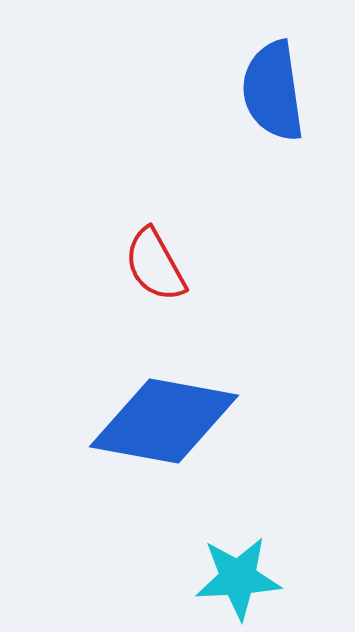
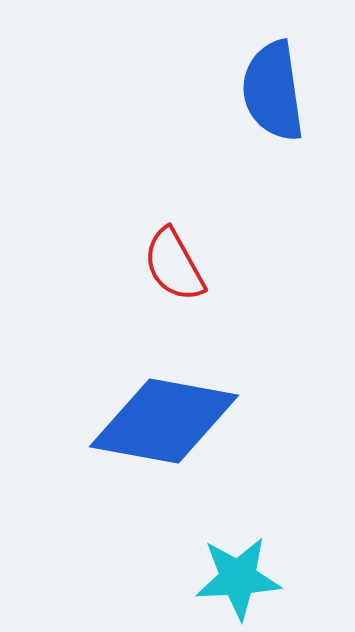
red semicircle: moved 19 px right
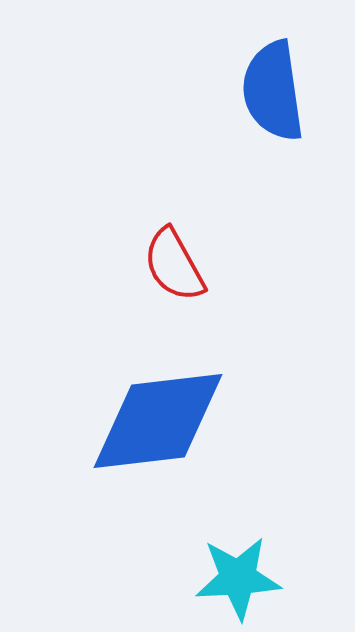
blue diamond: moved 6 px left; rotated 17 degrees counterclockwise
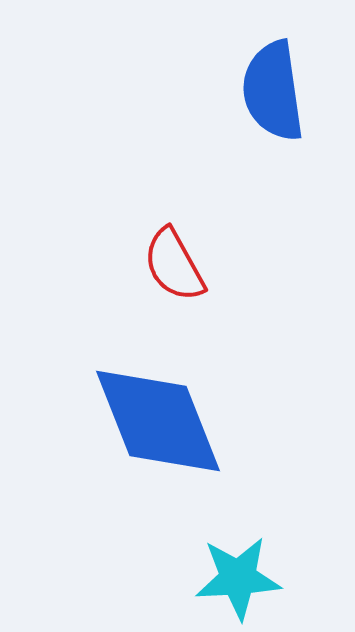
blue diamond: rotated 75 degrees clockwise
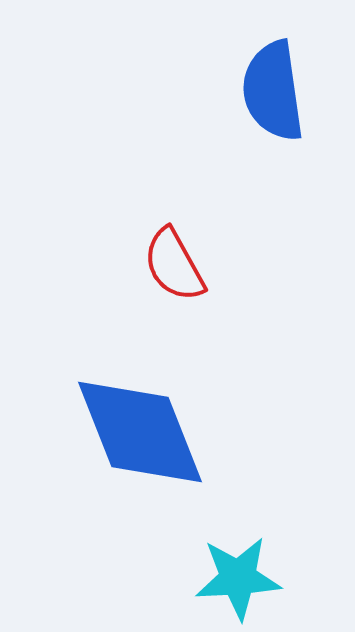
blue diamond: moved 18 px left, 11 px down
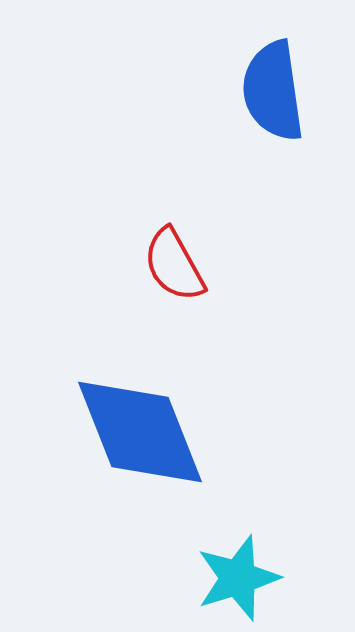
cyan star: rotated 14 degrees counterclockwise
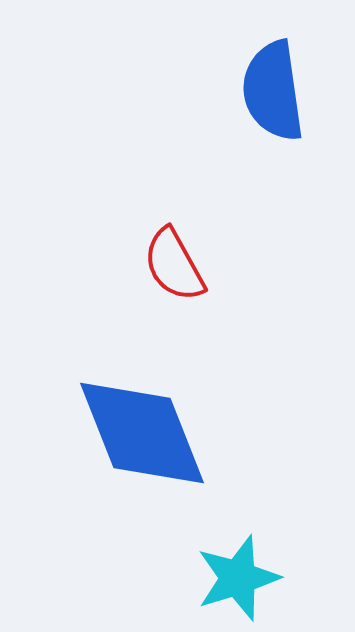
blue diamond: moved 2 px right, 1 px down
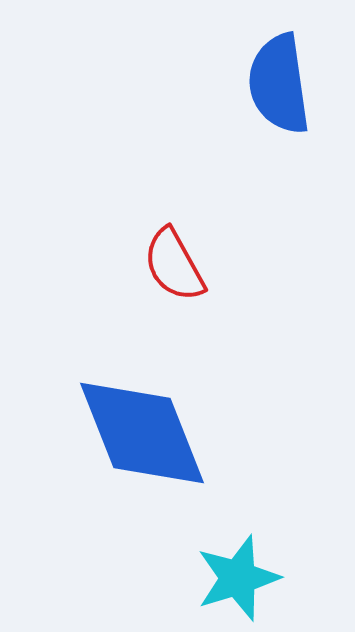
blue semicircle: moved 6 px right, 7 px up
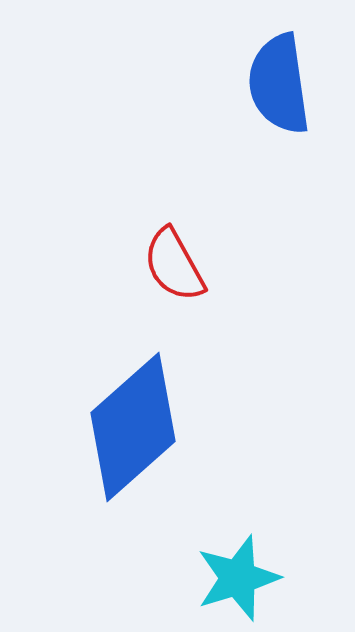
blue diamond: moved 9 px left, 6 px up; rotated 70 degrees clockwise
